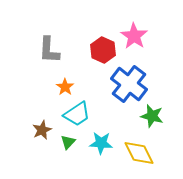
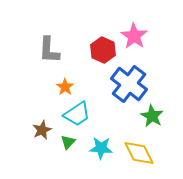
green star: rotated 15 degrees clockwise
cyan star: moved 5 px down
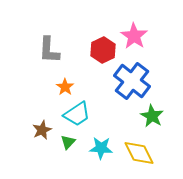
red hexagon: rotated 10 degrees clockwise
blue cross: moved 3 px right, 3 px up
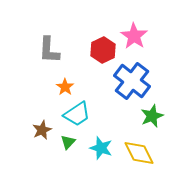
green star: rotated 20 degrees clockwise
cyan star: rotated 15 degrees clockwise
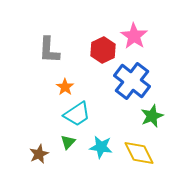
brown star: moved 3 px left, 24 px down
cyan star: moved 1 px up; rotated 10 degrees counterclockwise
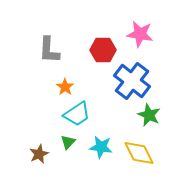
pink star: moved 6 px right, 2 px up; rotated 24 degrees counterclockwise
red hexagon: rotated 25 degrees clockwise
green star: moved 3 px left, 1 px up; rotated 25 degrees counterclockwise
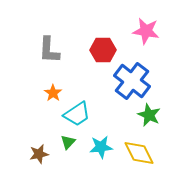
pink star: moved 6 px right, 3 px up
orange star: moved 12 px left, 6 px down
cyan star: rotated 15 degrees counterclockwise
brown star: rotated 12 degrees clockwise
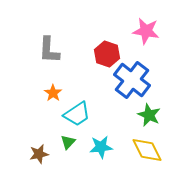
red hexagon: moved 4 px right, 4 px down; rotated 20 degrees clockwise
blue cross: moved 1 px up
yellow diamond: moved 8 px right, 3 px up
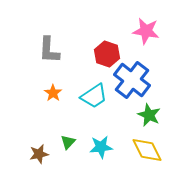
cyan trapezoid: moved 17 px right, 18 px up
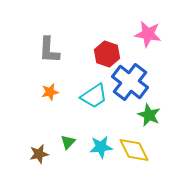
pink star: moved 2 px right, 3 px down
blue cross: moved 2 px left, 2 px down
orange star: moved 3 px left, 1 px up; rotated 24 degrees clockwise
yellow diamond: moved 13 px left
